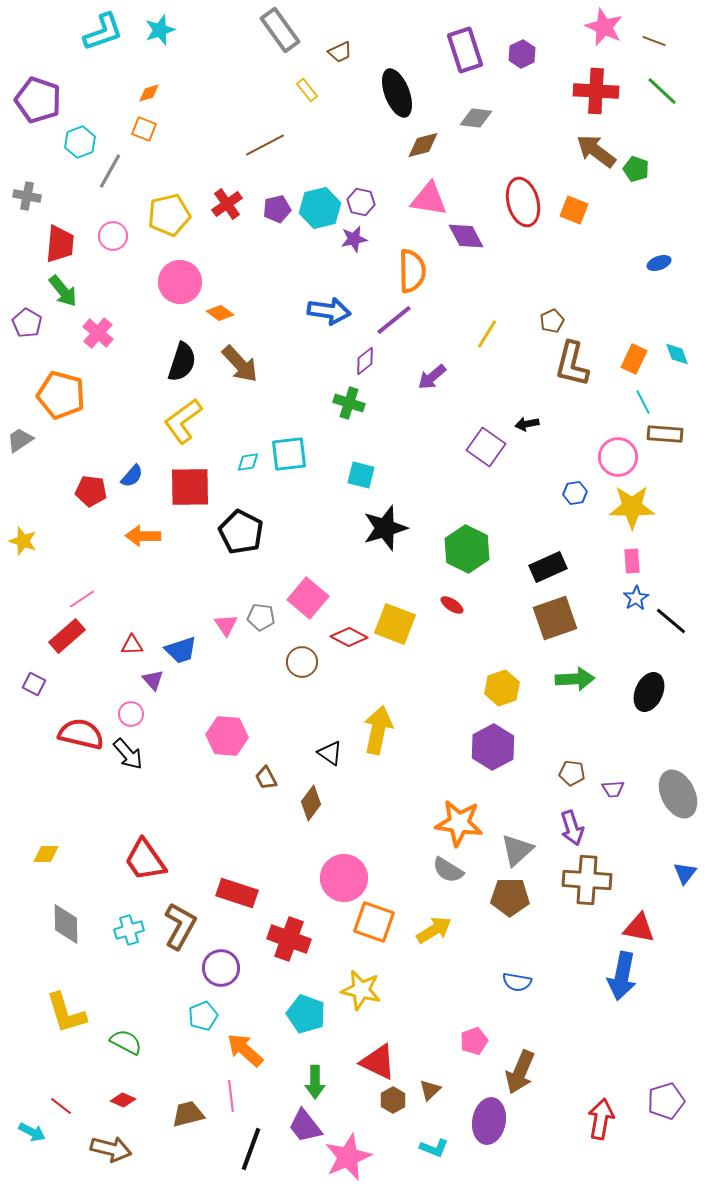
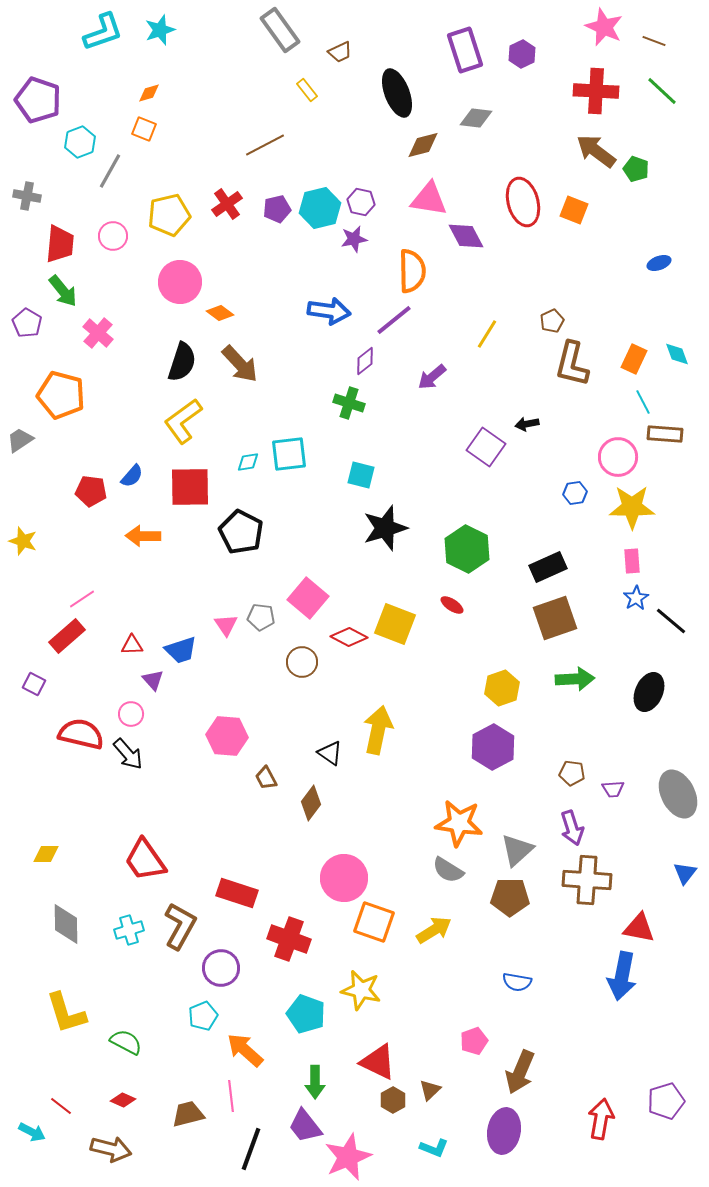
purple ellipse at (489, 1121): moved 15 px right, 10 px down
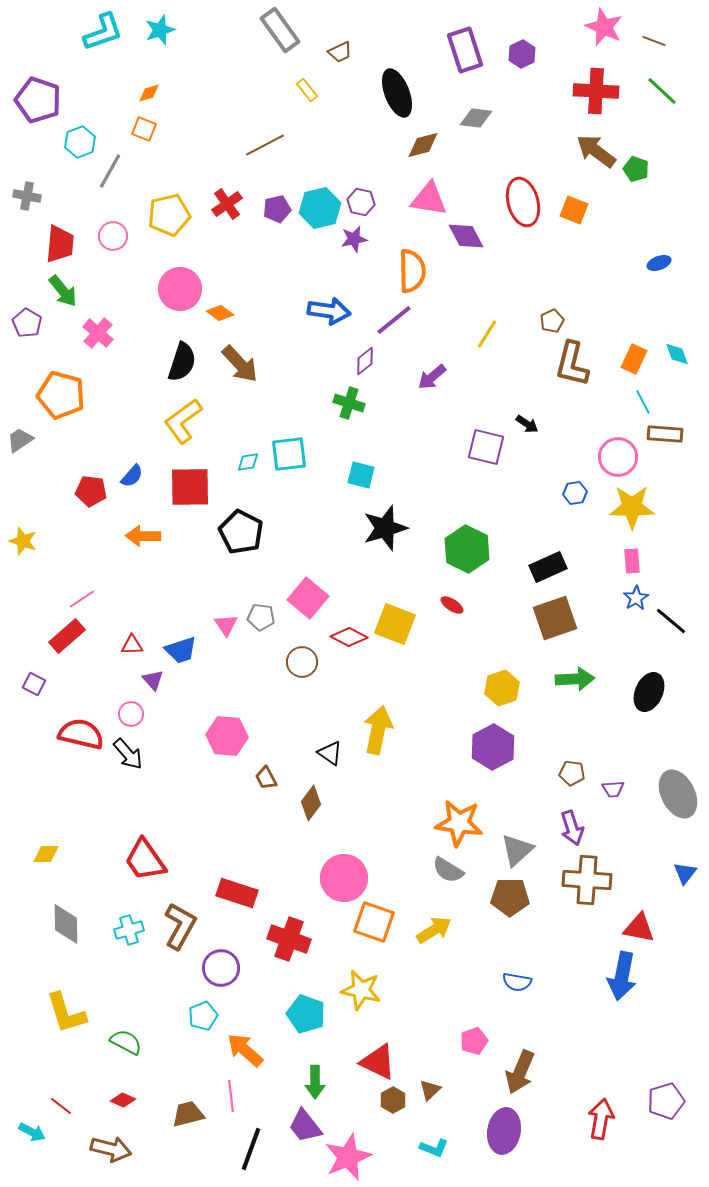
pink circle at (180, 282): moved 7 px down
black arrow at (527, 424): rotated 135 degrees counterclockwise
purple square at (486, 447): rotated 21 degrees counterclockwise
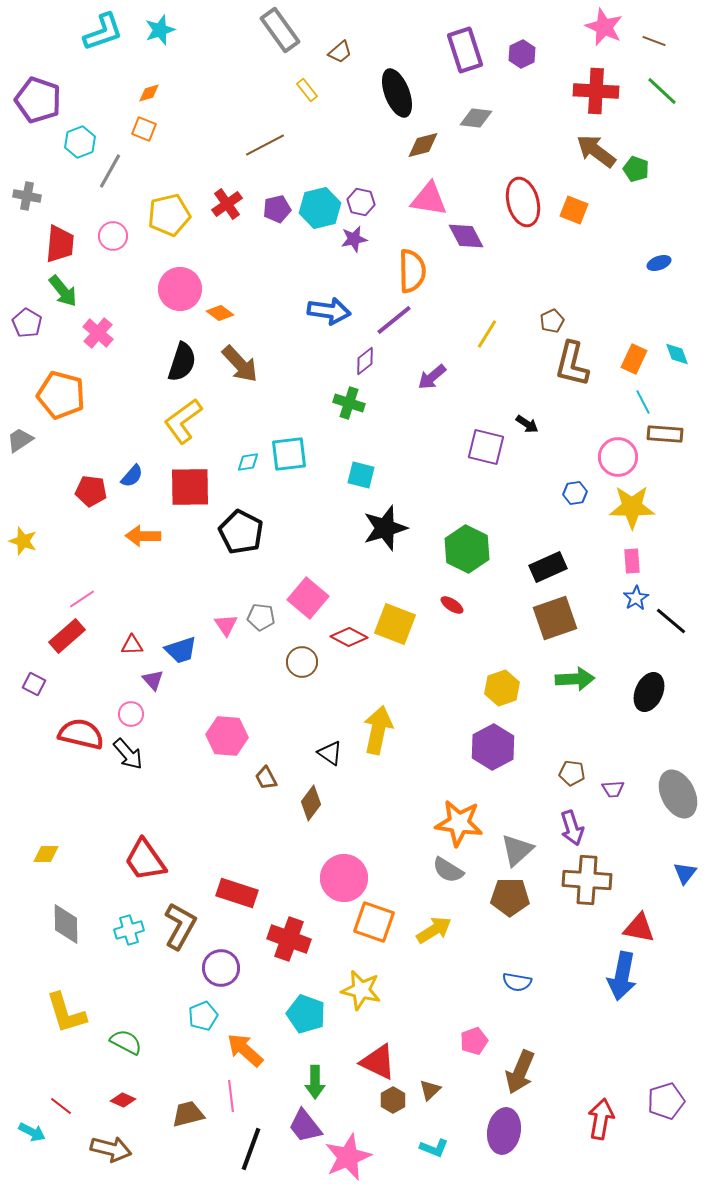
brown trapezoid at (340, 52): rotated 15 degrees counterclockwise
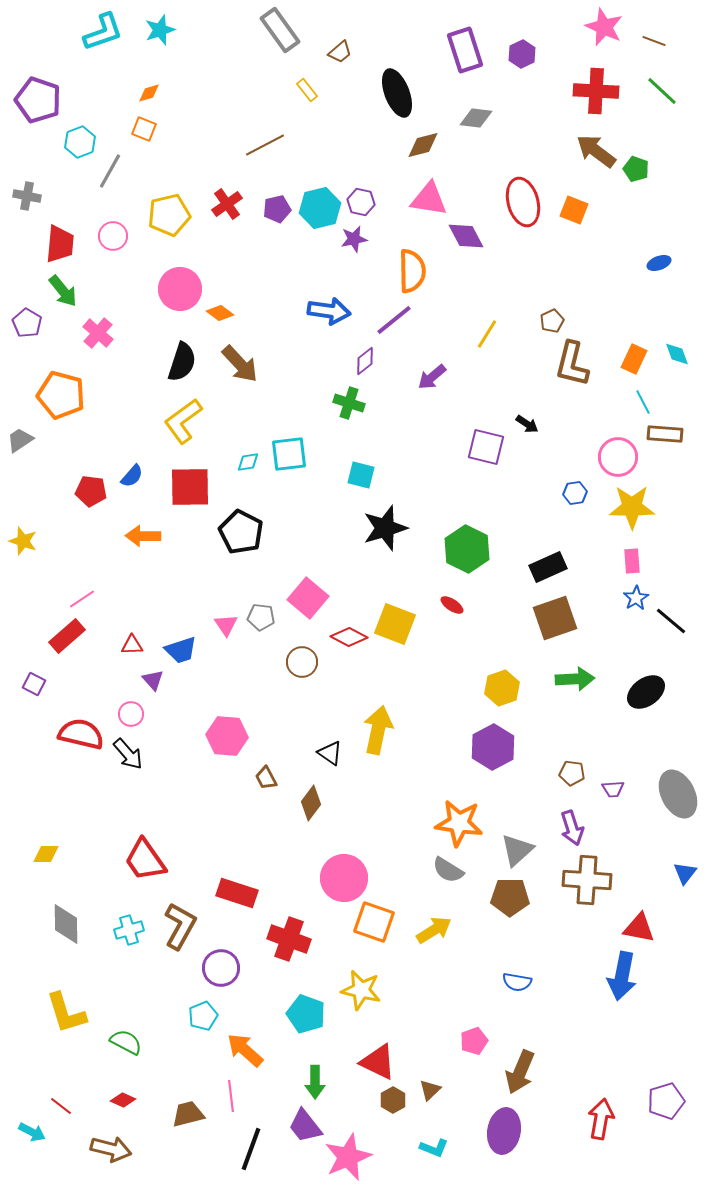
black ellipse at (649, 692): moved 3 px left; rotated 30 degrees clockwise
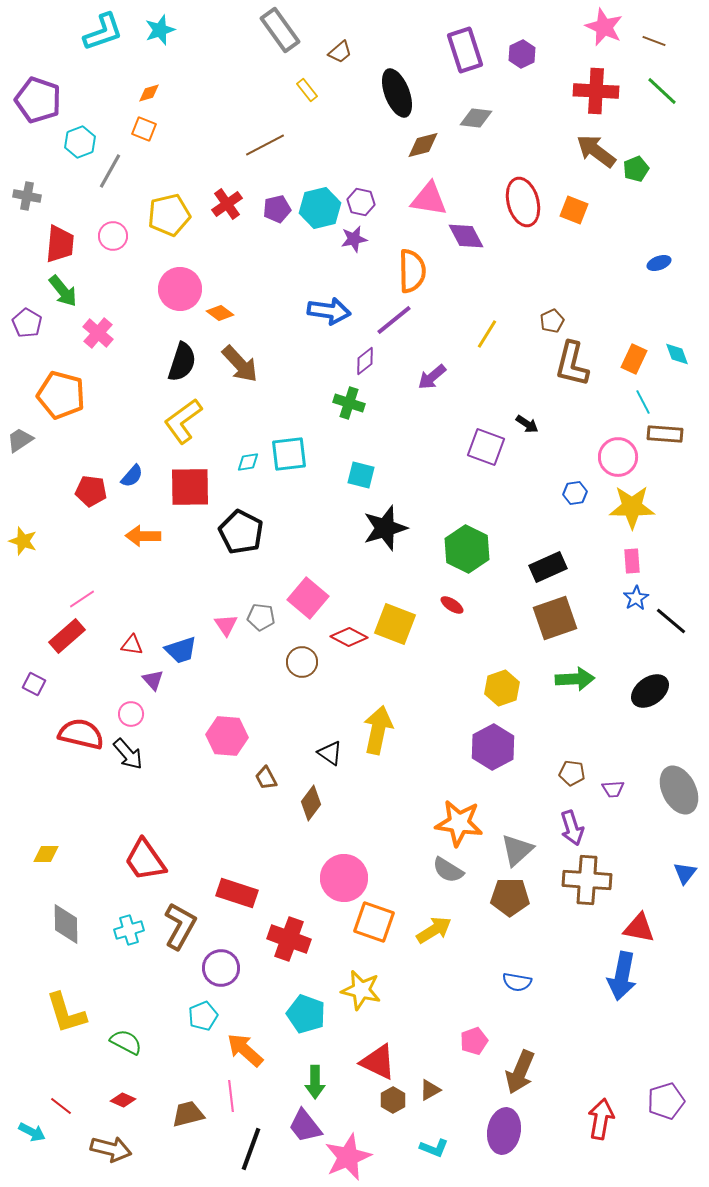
green pentagon at (636, 169): rotated 30 degrees clockwise
purple square at (486, 447): rotated 6 degrees clockwise
red triangle at (132, 645): rotated 10 degrees clockwise
black ellipse at (646, 692): moved 4 px right, 1 px up
gray ellipse at (678, 794): moved 1 px right, 4 px up
brown triangle at (430, 1090): rotated 15 degrees clockwise
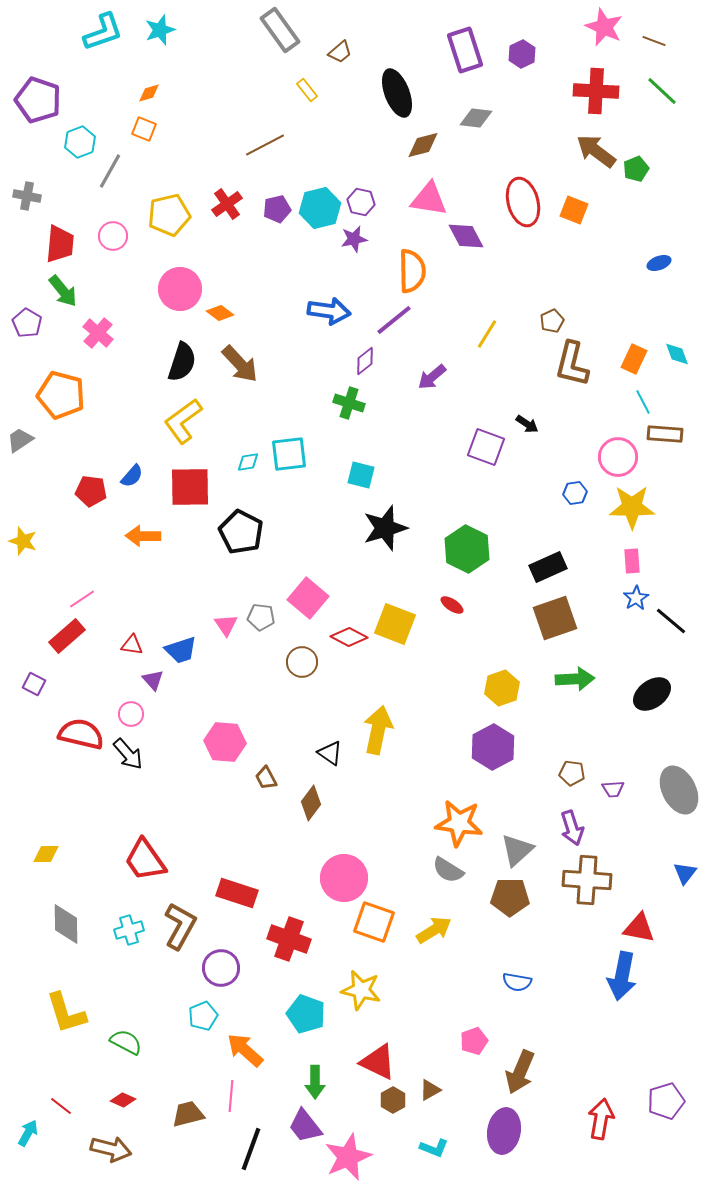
black ellipse at (650, 691): moved 2 px right, 3 px down
pink hexagon at (227, 736): moved 2 px left, 6 px down
pink line at (231, 1096): rotated 12 degrees clockwise
cyan arrow at (32, 1132): moved 4 px left, 1 px down; rotated 88 degrees counterclockwise
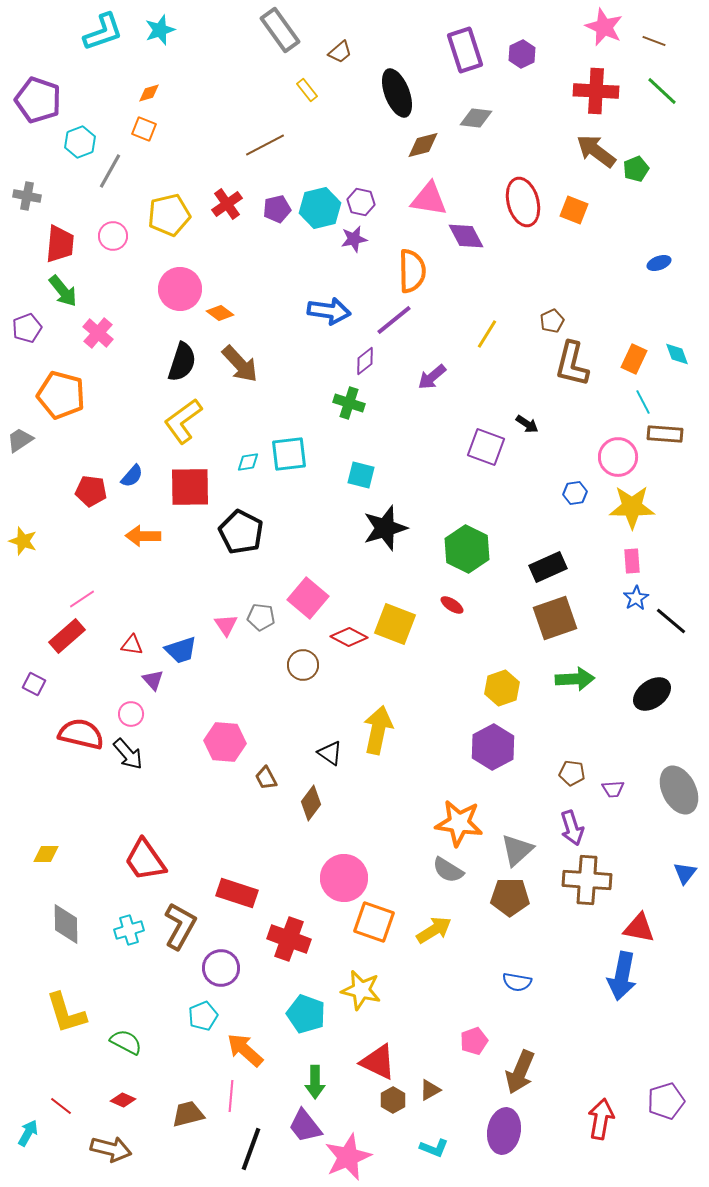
purple pentagon at (27, 323): moved 5 px down; rotated 20 degrees clockwise
brown circle at (302, 662): moved 1 px right, 3 px down
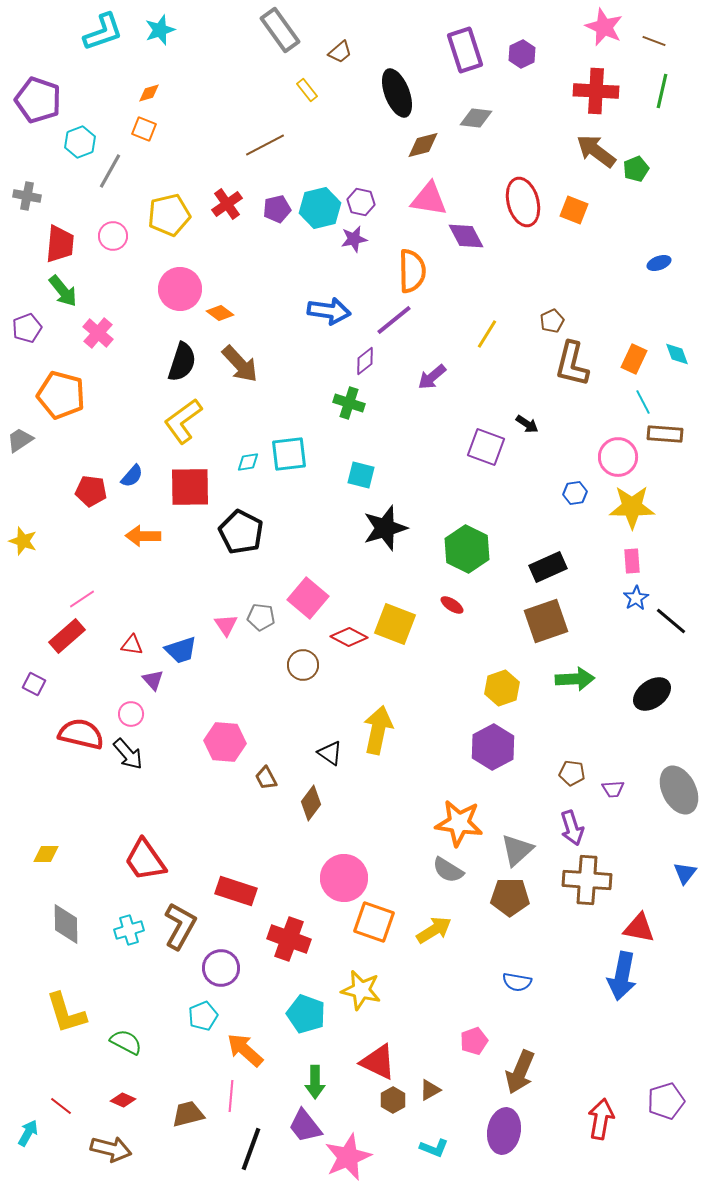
green line at (662, 91): rotated 60 degrees clockwise
brown square at (555, 618): moved 9 px left, 3 px down
red rectangle at (237, 893): moved 1 px left, 2 px up
